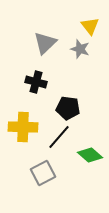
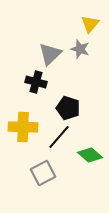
yellow triangle: moved 2 px up; rotated 18 degrees clockwise
gray triangle: moved 5 px right, 11 px down
black pentagon: rotated 10 degrees clockwise
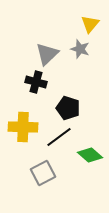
gray triangle: moved 3 px left
black line: rotated 12 degrees clockwise
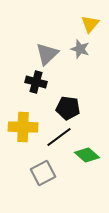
black pentagon: rotated 10 degrees counterclockwise
green diamond: moved 3 px left
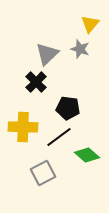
black cross: rotated 30 degrees clockwise
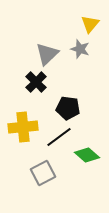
yellow cross: rotated 8 degrees counterclockwise
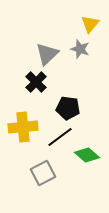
black line: moved 1 px right
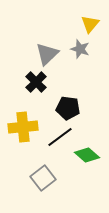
gray square: moved 5 px down; rotated 10 degrees counterclockwise
